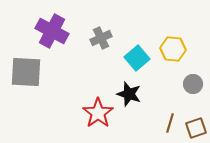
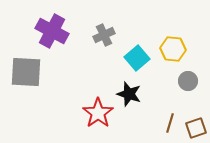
gray cross: moved 3 px right, 3 px up
gray circle: moved 5 px left, 3 px up
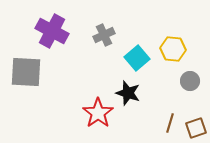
gray circle: moved 2 px right
black star: moved 1 px left, 1 px up
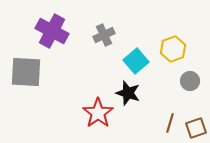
yellow hexagon: rotated 25 degrees counterclockwise
cyan square: moved 1 px left, 3 px down
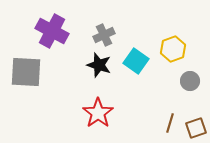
cyan square: rotated 15 degrees counterclockwise
black star: moved 29 px left, 28 px up
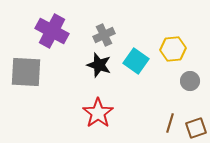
yellow hexagon: rotated 15 degrees clockwise
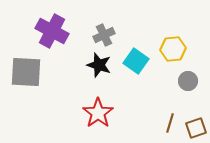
gray circle: moved 2 px left
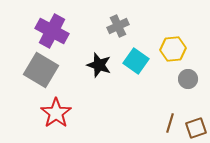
gray cross: moved 14 px right, 9 px up
gray square: moved 15 px right, 2 px up; rotated 28 degrees clockwise
gray circle: moved 2 px up
red star: moved 42 px left
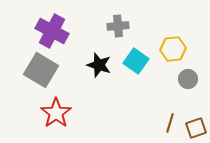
gray cross: rotated 20 degrees clockwise
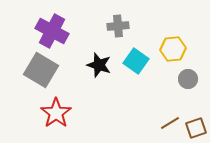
brown line: rotated 42 degrees clockwise
